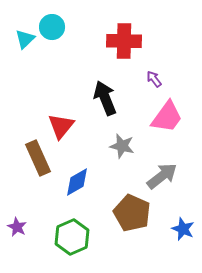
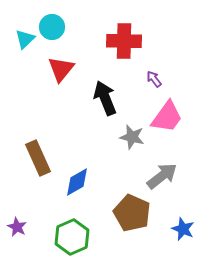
red triangle: moved 57 px up
gray star: moved 10 px right, 9 px up
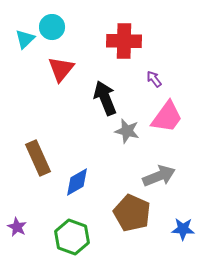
gray star: moved 5 px left, 6 px up
gray arrow: moved 3 px left; rotated 16 degrees clockwise
blue star: rotated 20 degrees counterclockwise
green hexagon: rotated 16 degrees counterclockwise
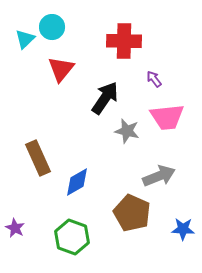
black arrow: rotated 56 degrees clockwise
pink trapezoid: rotated 48 degrees clockwise
purple star: moved 2 px left, 1 px down
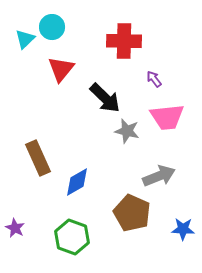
black arrow: rotated 100 degrees clockwise
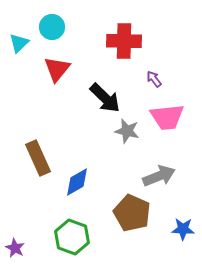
cyan triangle: moved 6 px left, 4 px down
red triangle: moved 4 px left
purple star: moved 20 px down
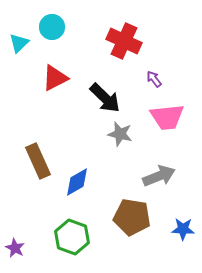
red cross: rotated 24 degrees clockwise
red triangle: moved 2 px left, 9 px down; rotated 24 degrees clockwise
gray star: moved 7 px left, 3 px down
brown rectangle: moved 3 px down
brown pentagon: moved 4 px down; rotated 15 degrees counterclockwise
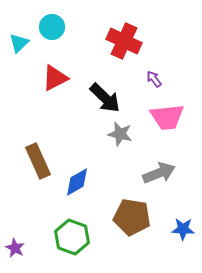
gray arrow: moved 3 px up
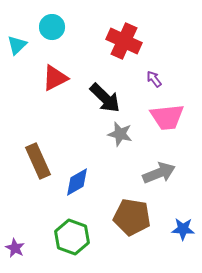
cyan triangle: moved 2 px left, 2 px down
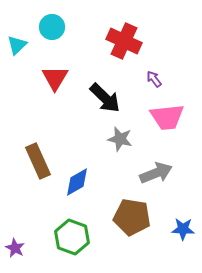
red triangle: rotated 32 degrees counterclockwise
gray star: moved 5 px down
gray arrow: moved 3 px left
